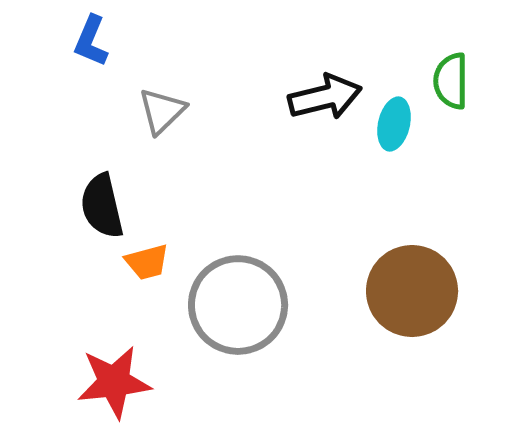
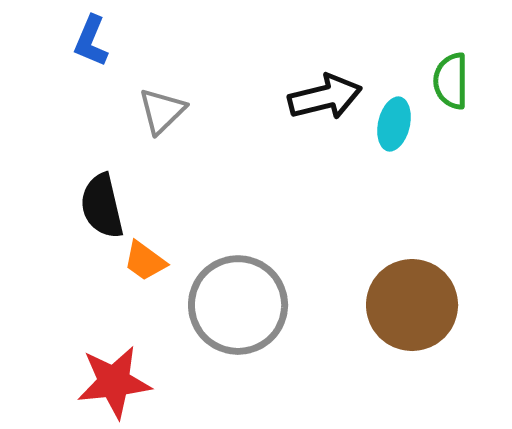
orange trapezoid: moved 2 px left, 1 px up; rotated 51 degrees clockwise
brown circle: moved 14 px down
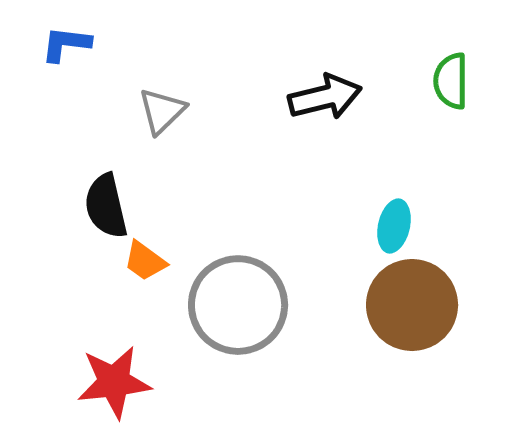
blue L-shape: moved 25 px left, 3 px down; rotated 74 degrees clockwise
cyan ellipse: moved 102 px down
black semicircle: moved 4 px right
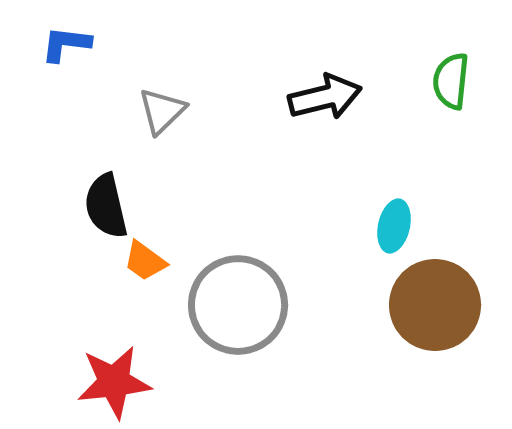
green semicircle: rotated 6 degrees clockwise
brown circle: moved 23 px right
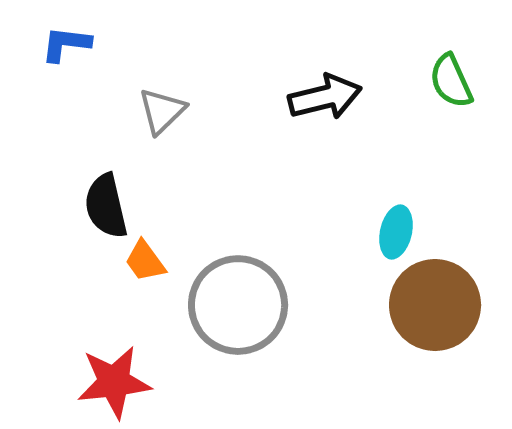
green semicircle: rotated 30 degrees counterclockwise
cyan ellipse: moved 2 px right, 6 px down
orange trapezoid: rotated 18 degrees clockwise
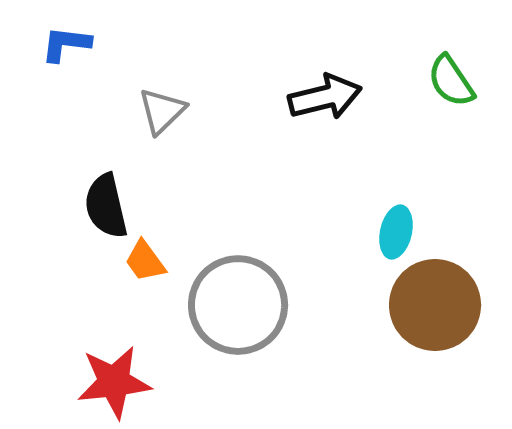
green semicircle: rotated 10 degrees counterclockwise
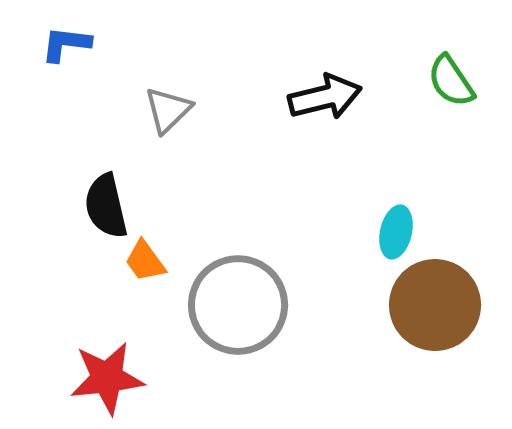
gray triangle: moved 6 px right, 1 px up
red star: moved 7 px left, 4 px up
